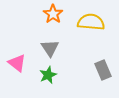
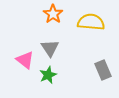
pink triangle: moved 8 px right, 3 px up
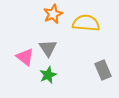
orange star: rotated 12 degrees clockwise
yellow semicircle: moved 5 px left, 1 px down
gray triangle: moved 2 px left
pink triangle: moved 3 px up
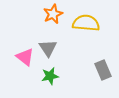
green star: moved 2 px right, 1 px down; rotated 12 degrees clockwise
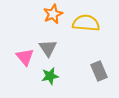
pink triangle: rotated 12 degrees clockwise
gray rectangle: moved 4 px left, 1 px down
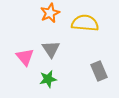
orange star: moved 3 px left, 1 px up
yellow semicircle: moved 1 px left
gray triangle: moved 3 px right, 1 px down
green star: moved 2 px left, 3 px down
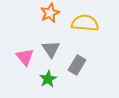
gray rectangle: moved 22 px left, 6 px up; rotated 54 degrees clockwise
green star: rotated 18 degrees counterclockwise
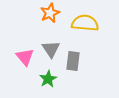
gray rectangle: moved 4 px left, 4 px up; rotated 24 degrees counterclockwise
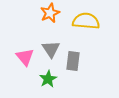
yellow semicircle: moved 1 px right, 2 px up
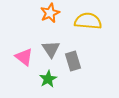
yellow semicircle: moved 2 px right
pink triangle: moved 1 px left; rotated 12 degrees counterclockwise
gray rectangle: rotated 24 degrees counterclockwise
